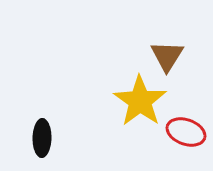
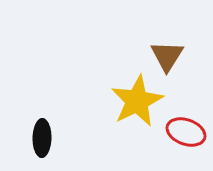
yellow star: moved 3 px left; rotated 10 degrees clockwise
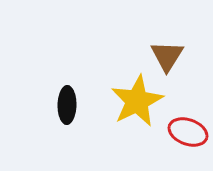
red ellipse: moved 2 px right
black ellipse: moved 25 px right, 33 px up
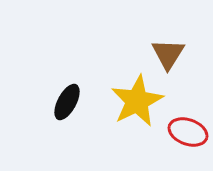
brown triangle: moved 1 px right, 2 px up
black ellipse: moved 3 px up; rotated 27 degrees clockwise
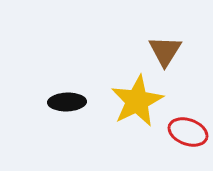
brown triangle: moved 3 px left, 3 px up
black ellipse: rotated 60 degrees clockwise
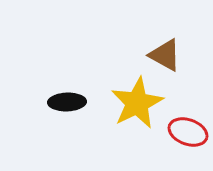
brown triangle: moved 4 px down; rotated 33 degrees counterclockwise
yellow star: moved 2 px down
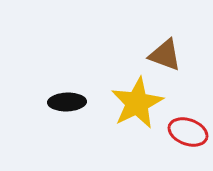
brown triangle: rotated 9 degrees counterclockwise
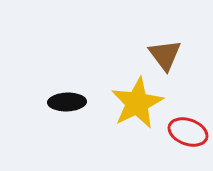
brown triangle: rotated 33 degrees clockwise
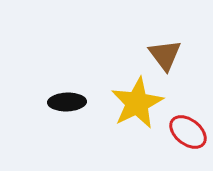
red ellipse: rotated 18 degrees clockwise
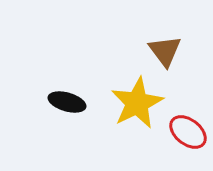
brown triangle: moved 4 px up
black ellipse: rotated 18 degrees clockwise
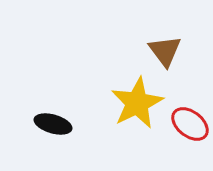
black ellipse: moved 14 px left, 22 px down
red ellipse: moved 2 px right, 8 px up
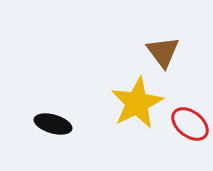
brown triangle: moved 2 px left, 1 px down
